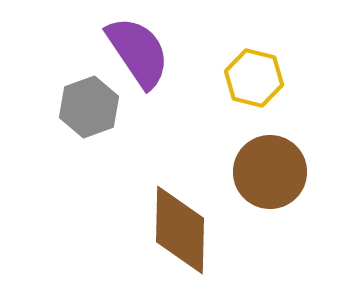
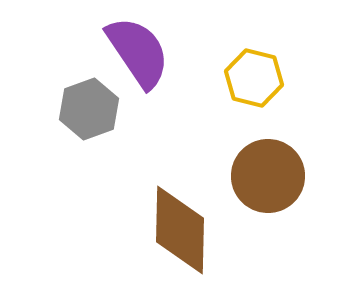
gray hexagon: moved 2 px down
brown circle: moved 2 px left, 4 px down
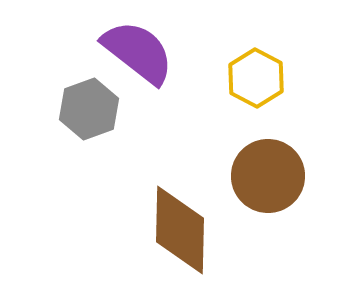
purple semicircle: rotated 18 degrees counterclockwise
yellow hexagon: moved 2 px right; rotated 14 degrees clockwise
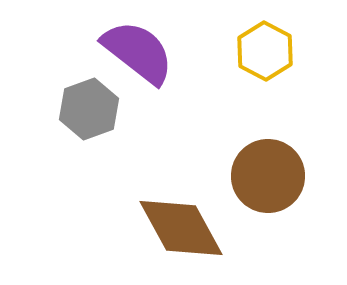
yellow hexagon: moved 9 px right, 27 px up
brown diamond: moved 1 px right, 2 px up; rotated 30 degrees counterclockwise
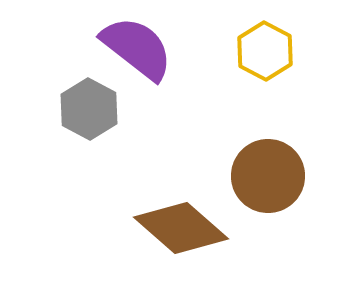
purple semicircle: moved 1 px left, 4 px up
gray hexagon: rotated 12 degrees counterclockwise
brown diamond: rotated 20 degrees counterclockwise
